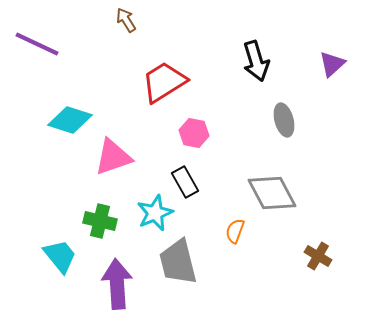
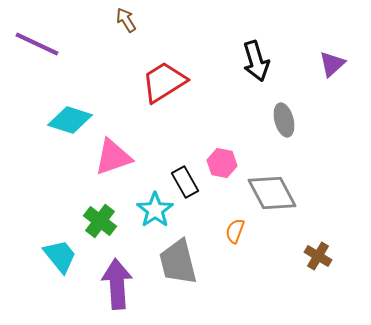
pink hexagon: moved 28 px right, 30 px down
cyan star: moved 3 px up; rotated 12 degrees counterclockwise
green cross: rotated 24 degrees clockwise
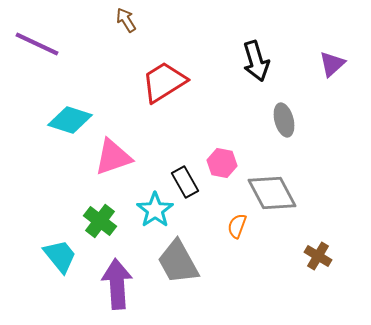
orange semicircle: moved 2 px right, 5 px up
gray trapezoid: rotated 15 degrees counterclockwise
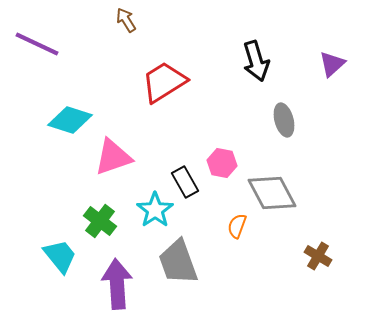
gray trapezoid: rotated 9 degrees clockwise
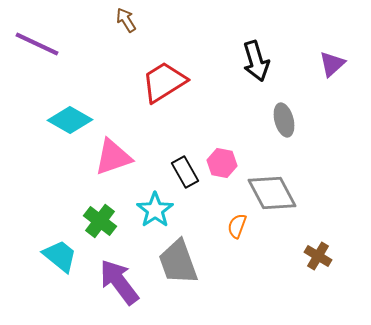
cyan diamond: rotated 12 degrees clockwise
black rectangle: moved 10 px up
cyan trapezoid: rotated 12 degrees counterclockwise
purple arrow: moved 2 px right, 2 px up; rotated 33 degrees counterclockwise
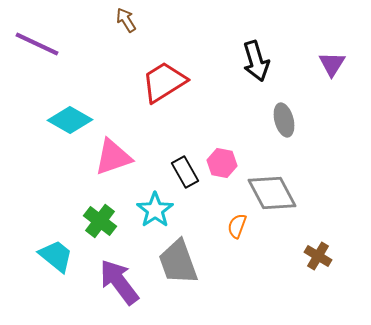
purple triangle: rotated 16 degrees counterclockwise
cyan trapezoid: moved 4 px left
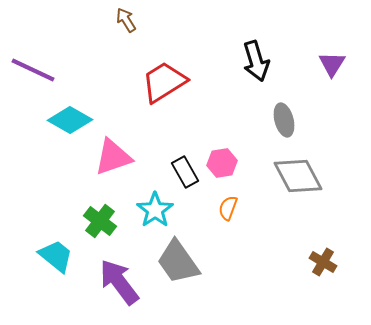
purple line: moved 4 px left, 26 px down
pink hexagon: rotated 20 degrees counterclockwise
gray diamond: moved 26 px right, 17 px up
orange semicircle: moved 9 px left, 18 px up
brown cross: moved 5 px right, 6 px down
gray trapezoid: rotated 15 degrees counterclockwise
